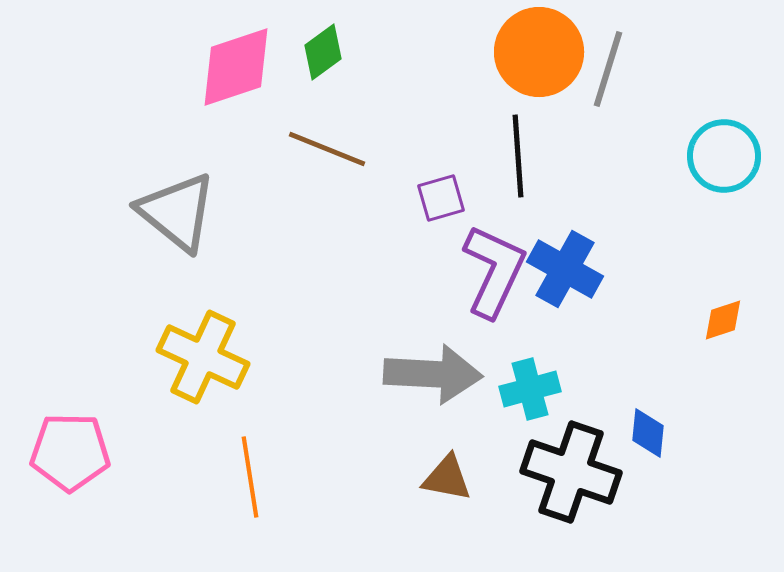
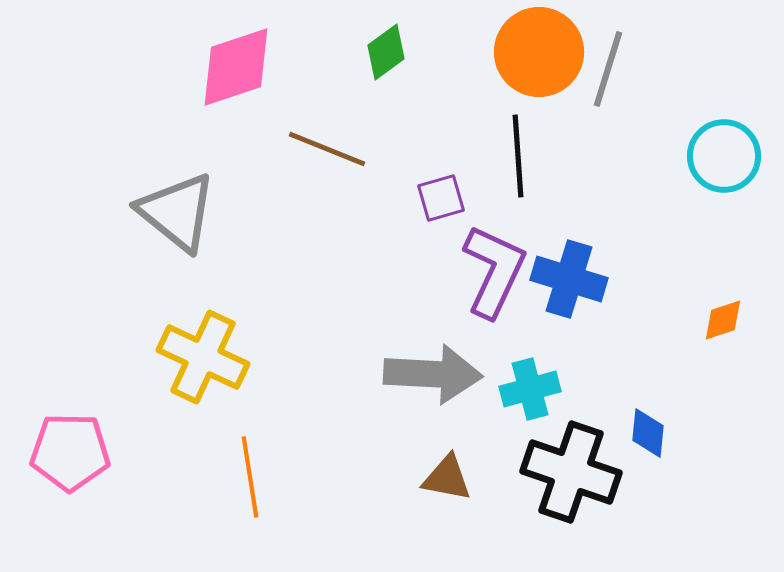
green diamond: moved 63 px right
blue cross: moved 4 px right, 10 px down; rotated 12 degrees counterclockwise
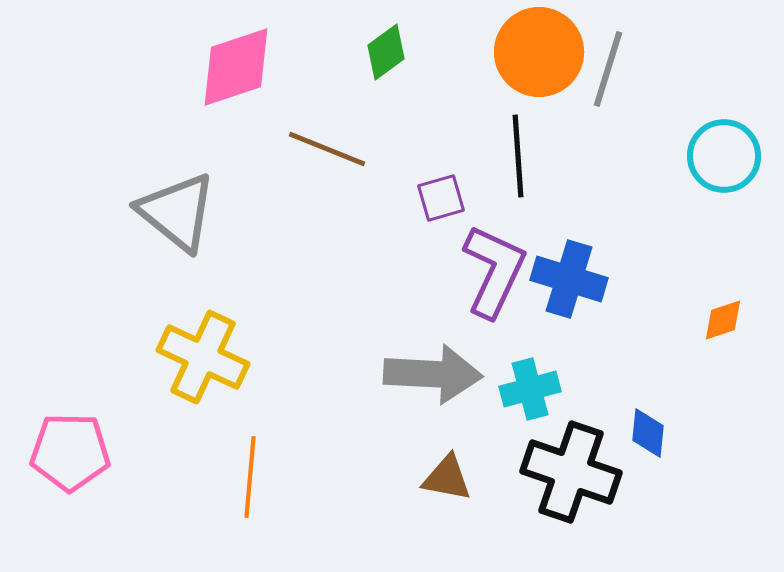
orange line: rotated 14 degrees clockwise
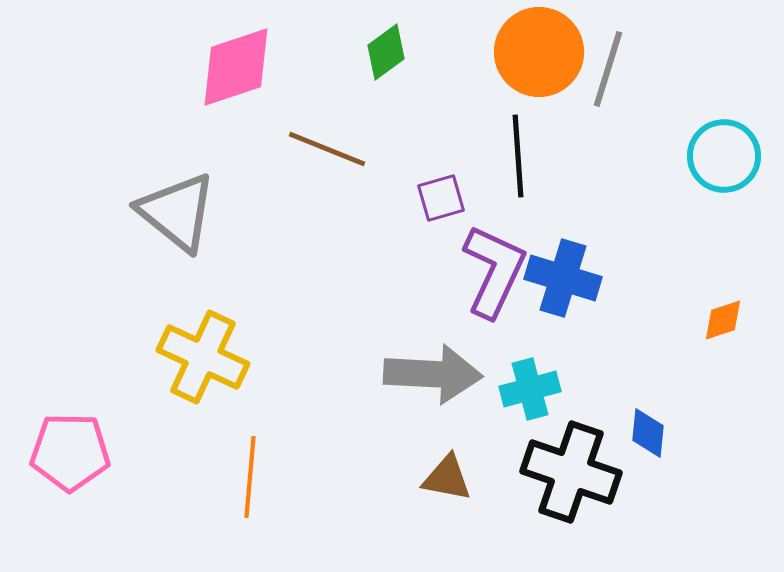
blue cross: moved 6 px left, 1 px up
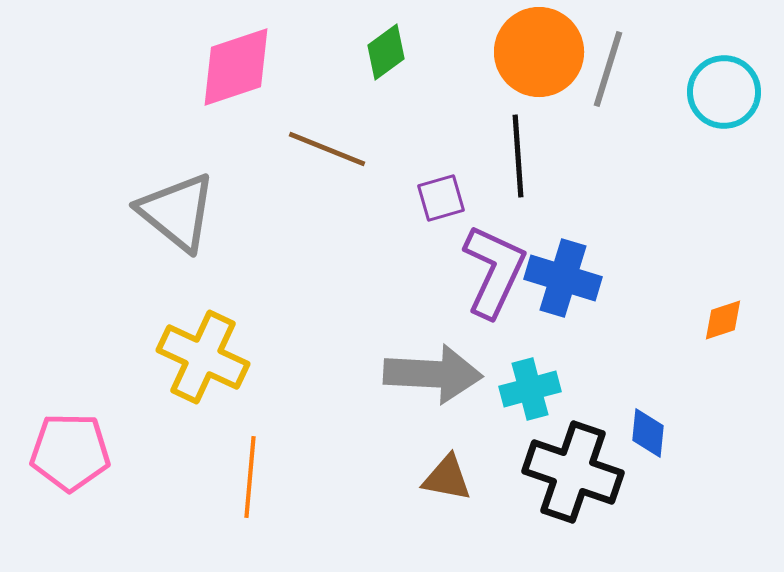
cyan circle: moved 64 px up
black cross: moved 2 px right
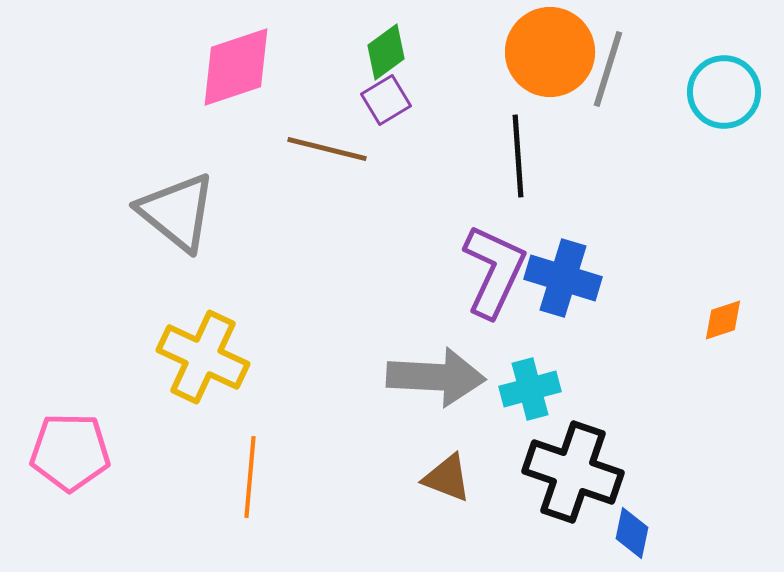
orange circle: moved 11 px right
brown line: rotated 8 degrees counterclockwise
purple square: moved 55 px left, 98 px up; rotated 15 degrees counterclockwise
gray arrow: moved 3 px right, 3 px down
blue diamond: moved 16 px left, 100 px down; rotated 6 degrees clockwise
brown triangle: rotated 10 degrees clockwise
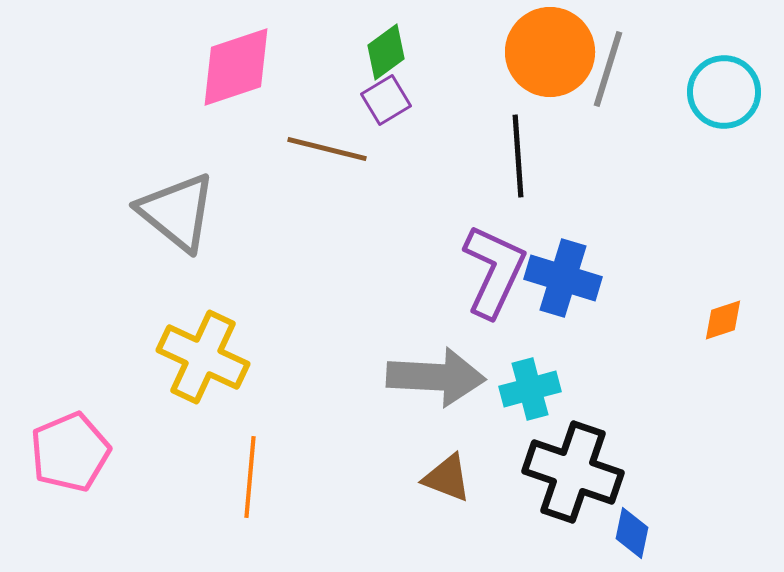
pink pentagon: rotated 24 degrees counterclockwise
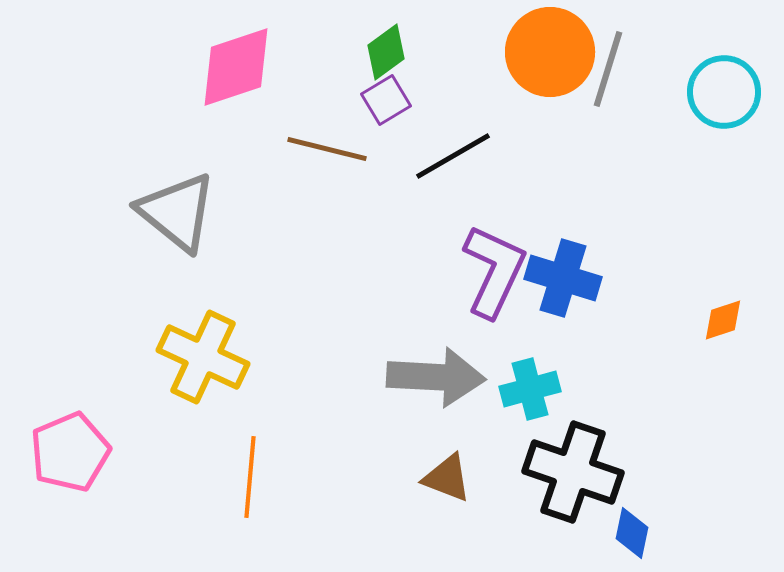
black line: moved 65 px left; rotated 64 degrees clockwise
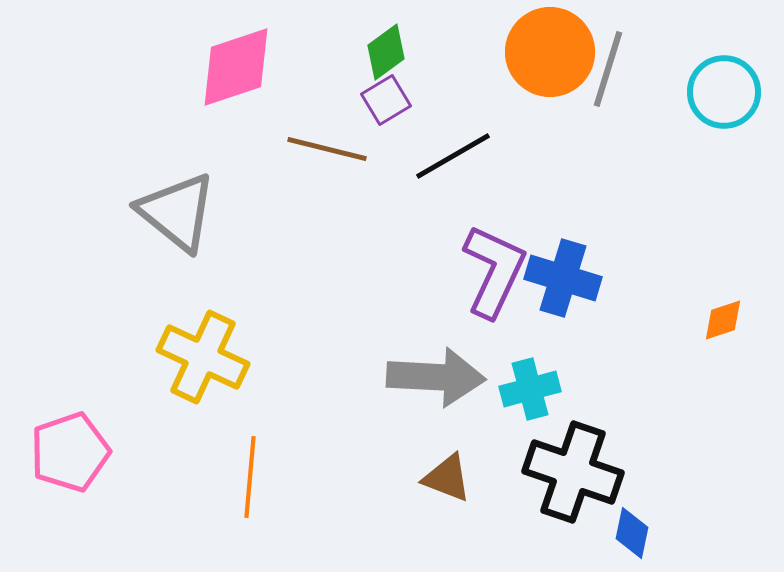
pink pentagon: rotated 4 degrees clockwise
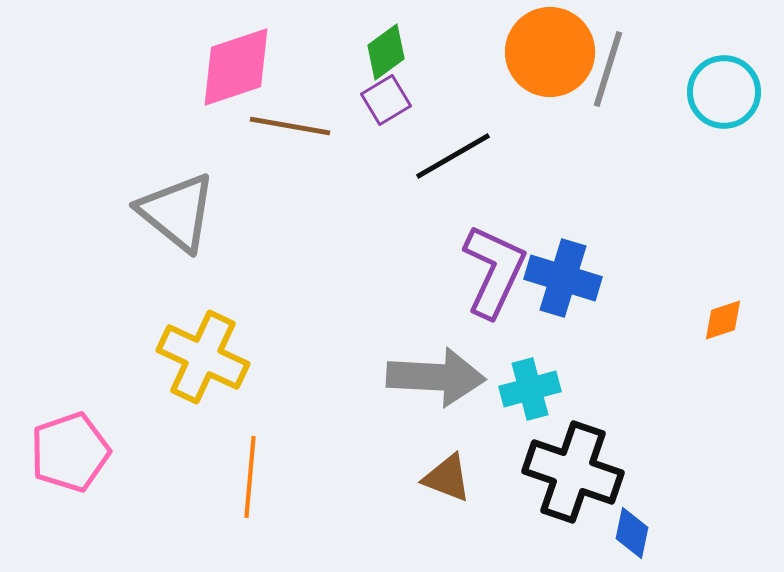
brown line: moved 37 px left, 23 px up; rotated 4 degrees counterclockwise
